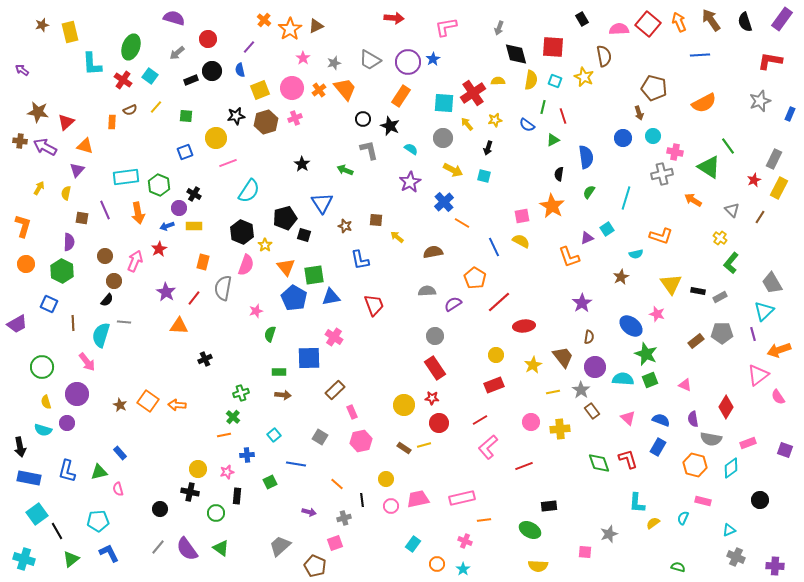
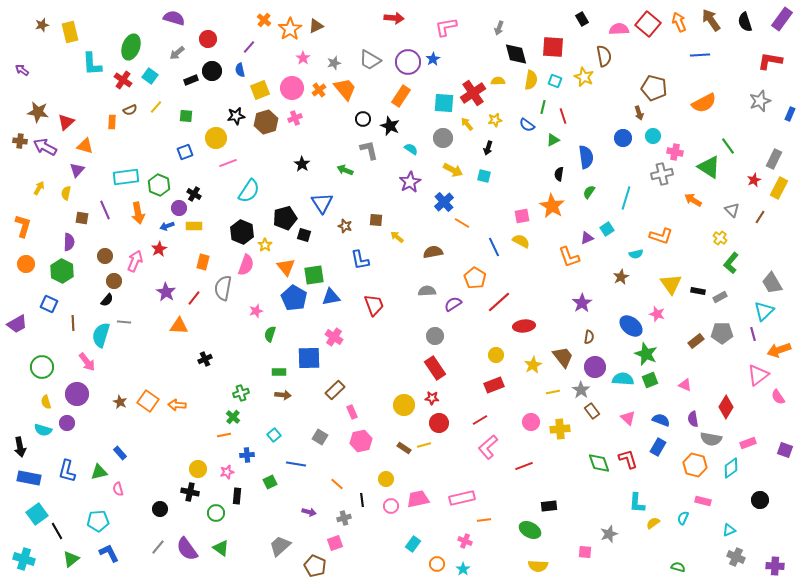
brown star at (120, 405): moved 3 px up
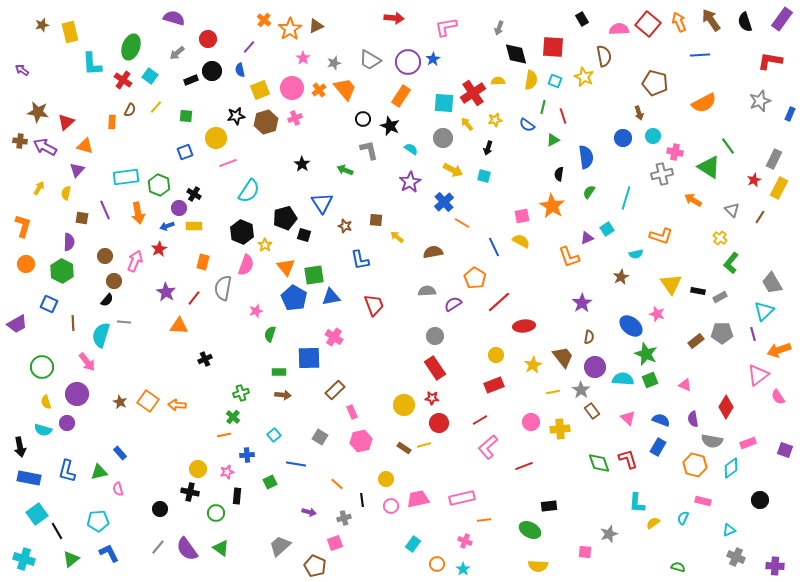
brown pentagon at (654, 88): moved 1 px right, 5 px up
brown semicircle at (130, 110): rotated 40 degrees counterclockwise
gray semicircle at (711, 439): moved 1 px right, 2 px down
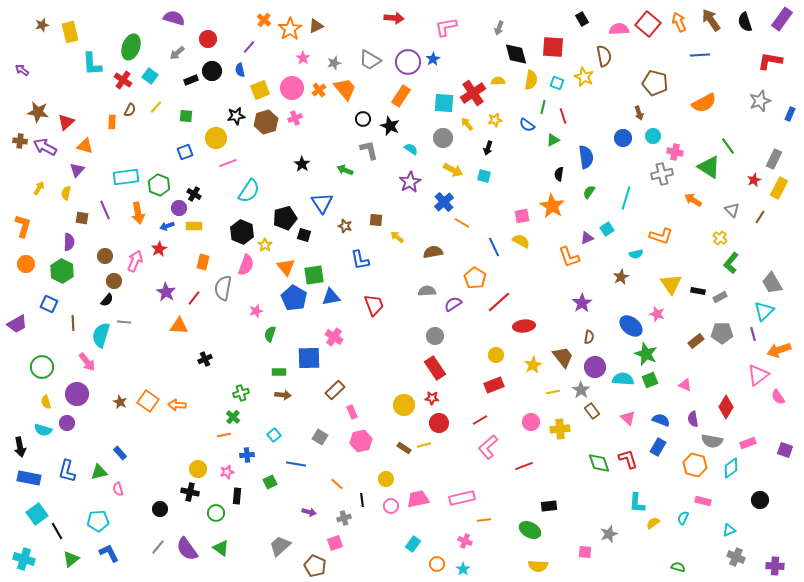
cyan square at (555, 81): moved 2 px right, 2 px down
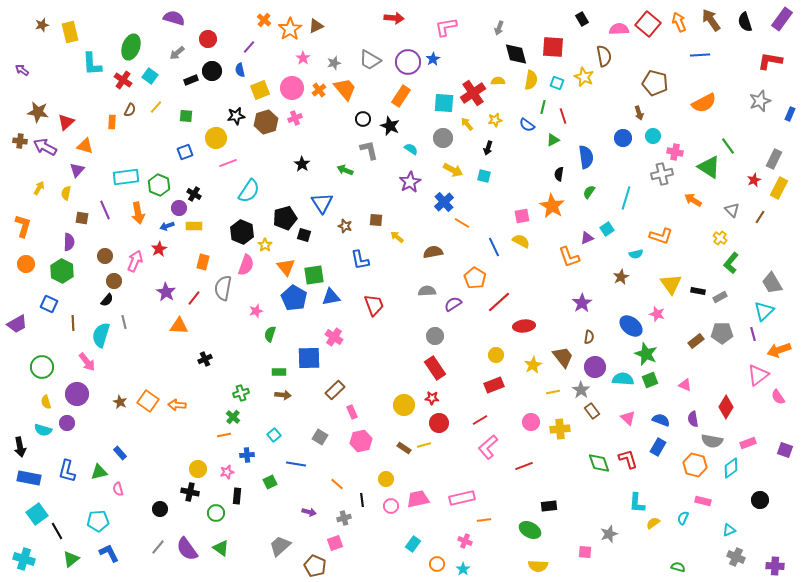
gray line at (124, 322): rotated 72 degrees clockwise
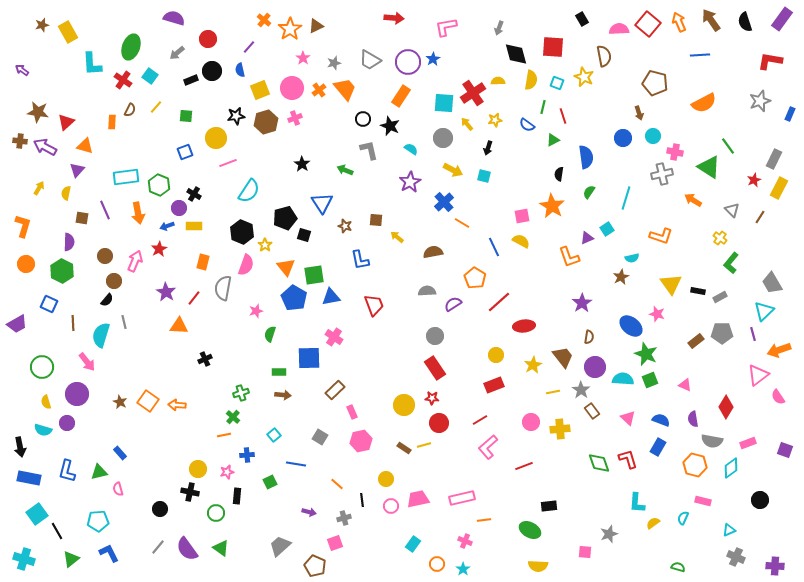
yellow rectangle at (70, 32): moved 2 px left; rotated 15 degrees counterclockwise
cyan semicircle at (636, 254): moved 4 px left, 4 px down
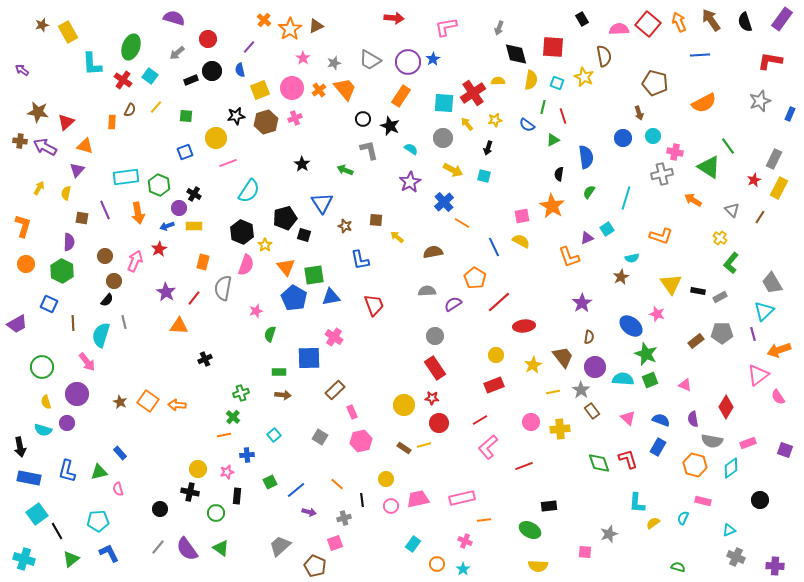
blue line at (296, 464): moved 26 px down; rotated 48 degrees counterclockwise
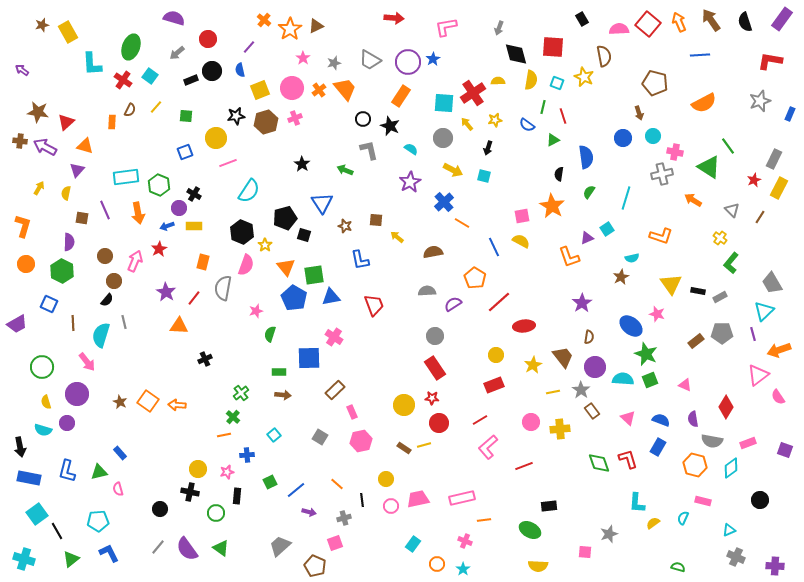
green cross at (241, 393): rotated 21 degrees counterclockwise
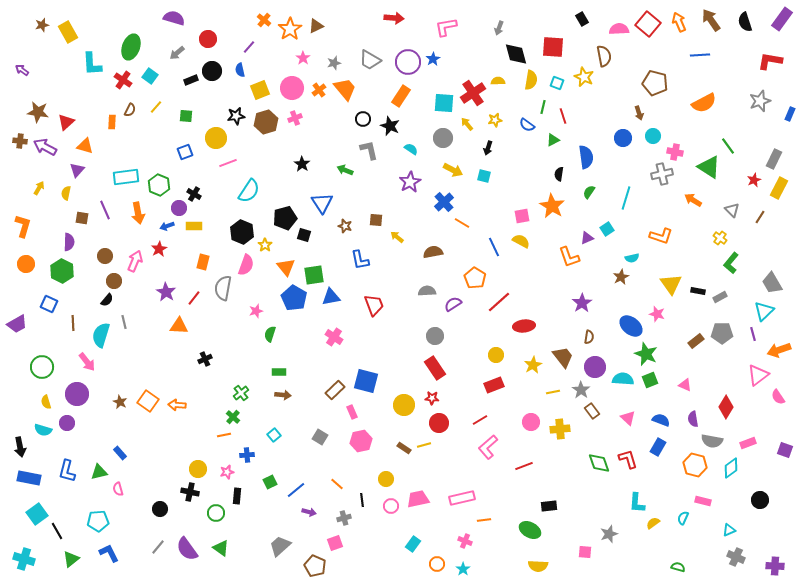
blue square at (309, 358): moved 57 px right, 23 px down; rotated 15 degrees clockwise
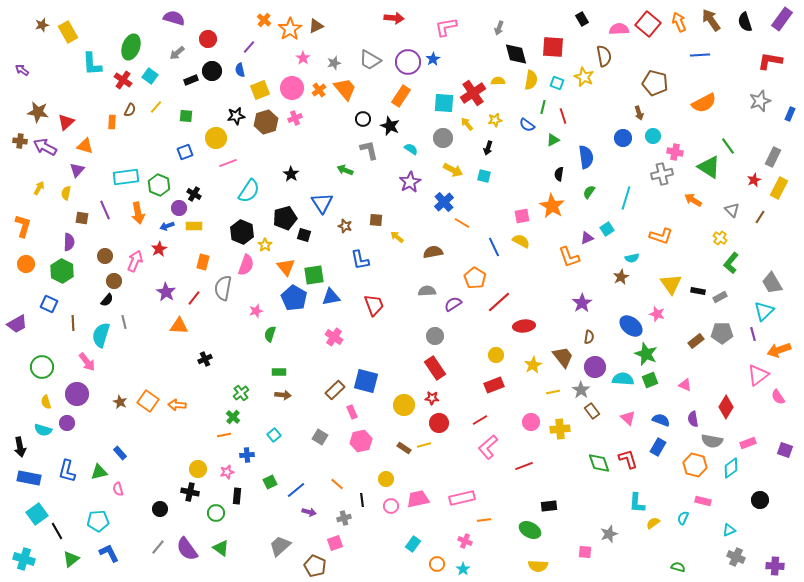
gray rectangle at (774, 159): moved 1 px left, 2 px up
black star at (302, 164): moved 11 px left, 10 px down
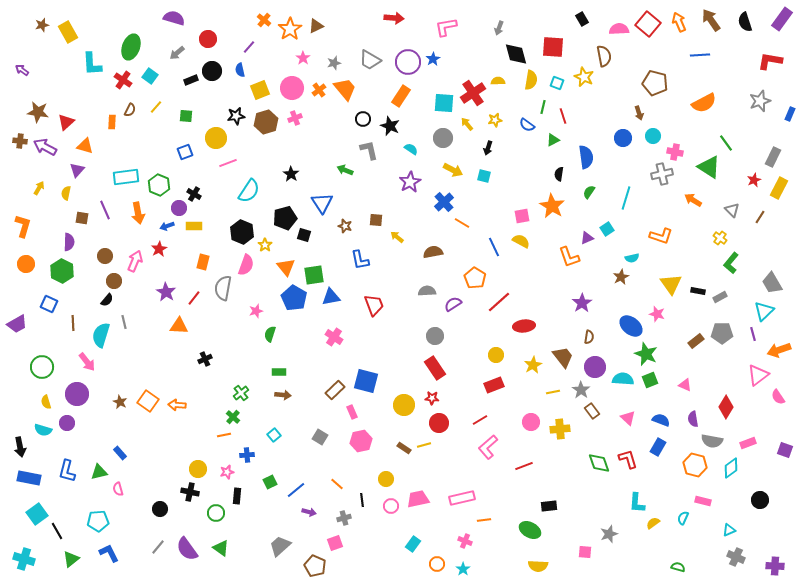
green line at (728, 146): moved 2 px left, 3 px up
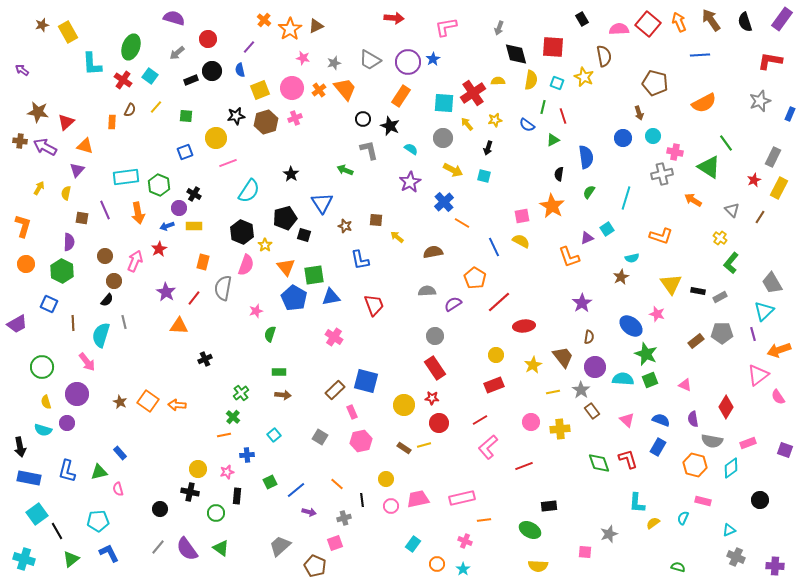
pink star at (303, 58): rotated 24 degrees counterclockwise
pink triangle at (628, 418): moved 1 px left, 2 px down
